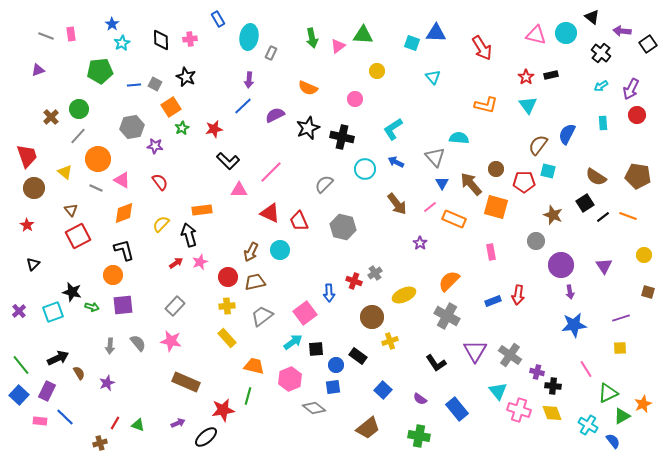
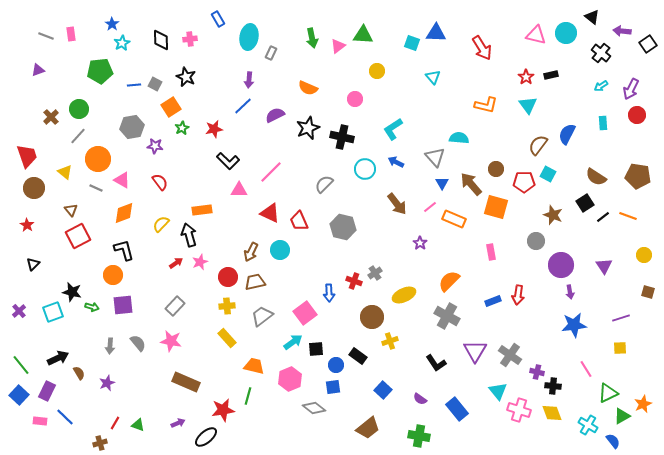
cyan square at (548, 171): moved 3 px down; rotated 14 degrees clockwise
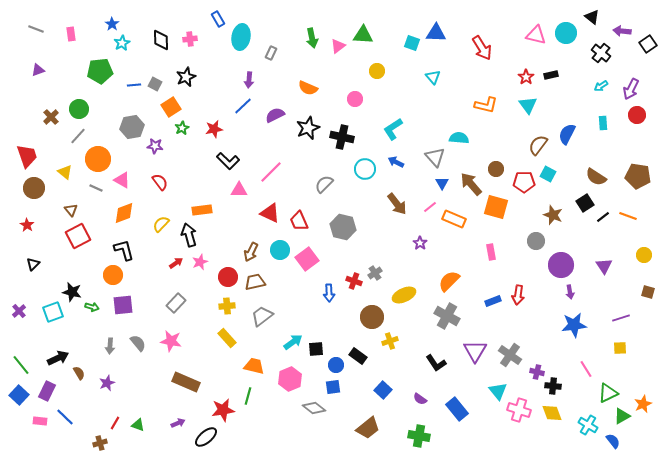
gray line at (46, 36): moved 10 px left, 7 px up
cyan ellipse at (249, 37): moved 8 px left
black star at (186, 77): rotated 24 degrees clockwise
gray rectangle at (175, 306): moved 1 px right, 3 px up
pink square at (305, 313): moved 2 px right, 54 px up
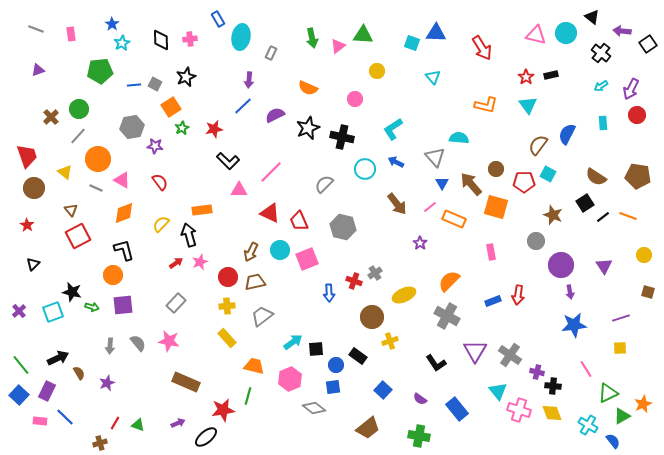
pink square at (307, 259): rotated 15 degrees clockwise
pink star at (171, 341): moved 2 px left
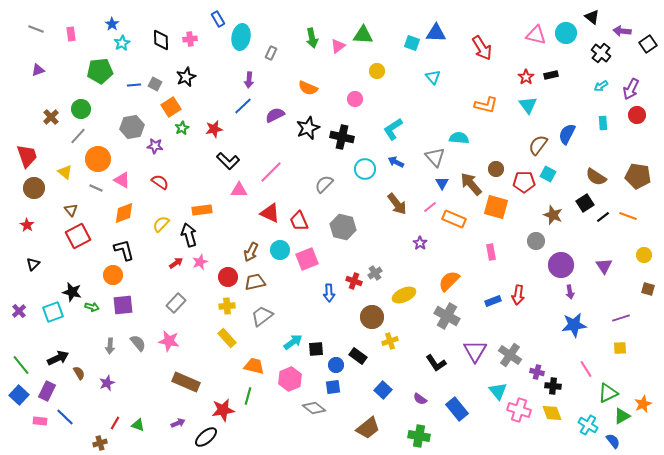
green circle at (79, 109): moved 2 px right
red semicircle at (160, 182): rotated 18 degrees counterclockwise
brown square at (648, 292): moved 3 px up
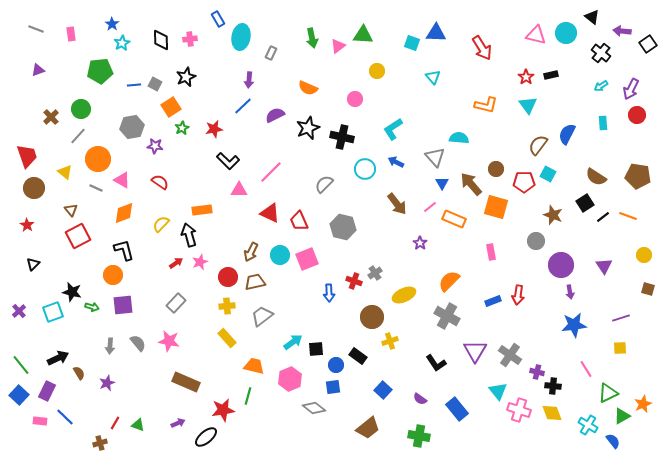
cyan circle at (280, 250): moved 5 px down
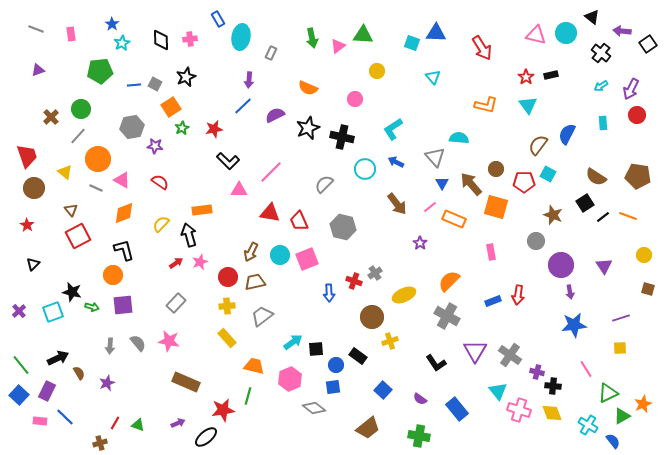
red triangle at (270, 213): rotated 15 degrees counterclockwise
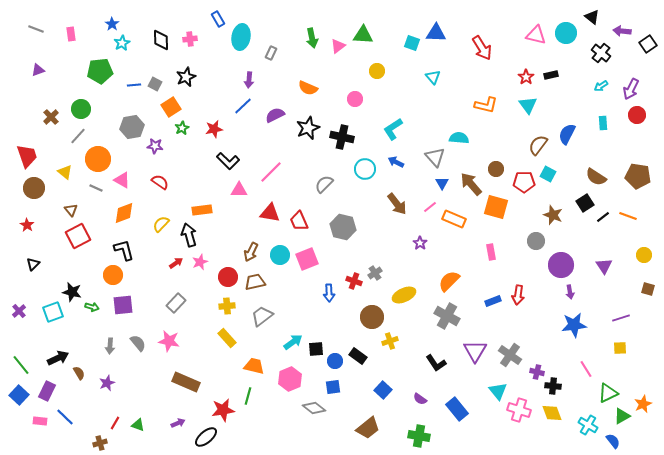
blue circle at (336, 365): moved 1 px left, 4 px up
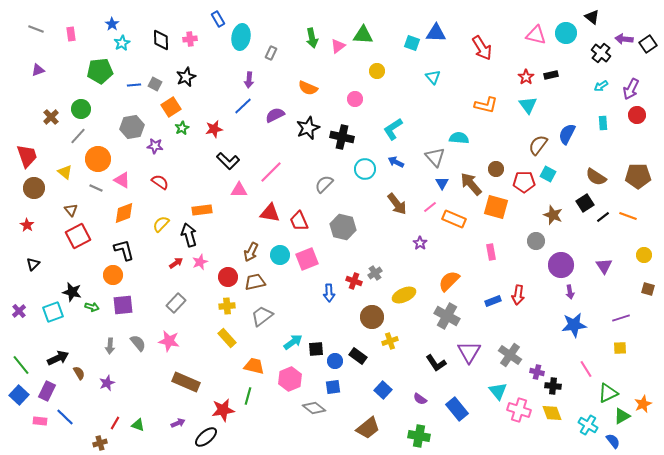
purple arrow at (622, 31): moved 2 px right, 8 px down
brown pentagon at (638, 176): rotated 10 degrees counterclockwise
purple triangle at (475, 351): moved 6 px left, 1 px down
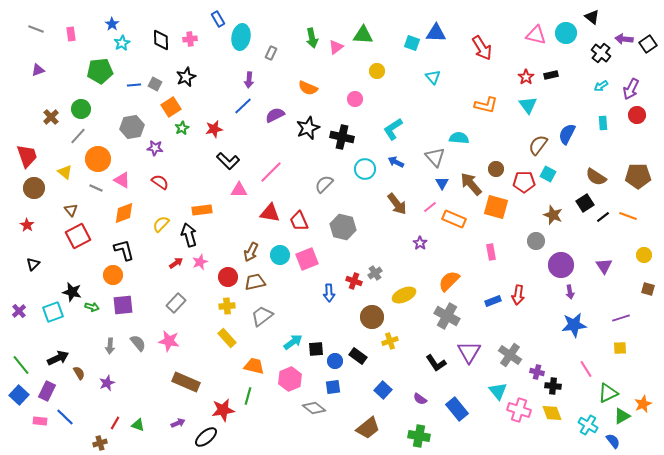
pink triangle at (338, 46): moved 2 px left, 1 px down
purple star at (155, 146): moved 2 px down
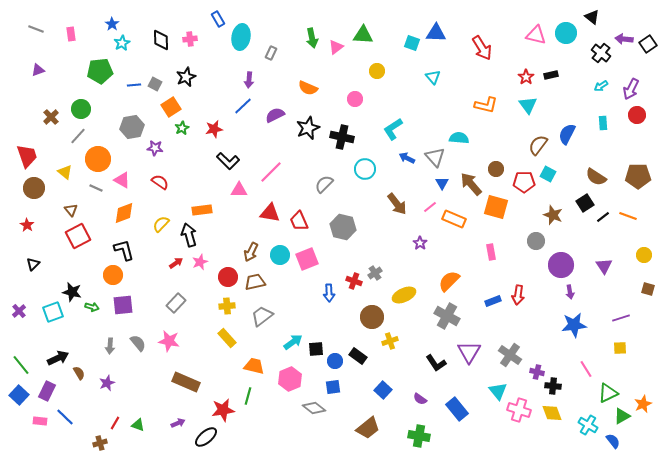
blue arrow at (396, 162): moved 11 px right, 4 px up
